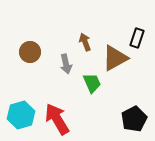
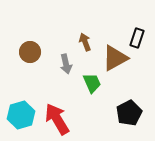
black pentagon: moved 5 px left, 6 px up
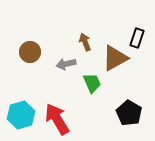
gray arrow: rotated 90 degrees clockwise
black pentagon: rotated 15 degrees counterclockwise
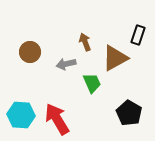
black rectangle: moved 1 px right, 3 px up
cyan hexagon: rotated 20 degrees clockwise
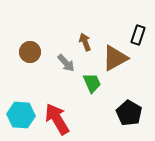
gray arrow: moved 1 px up; rotated 120 degrees counterclockwise
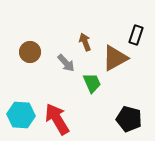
black rectangle: moved 2 px left
black pentagon: moved 6 px down; rotated 15 degrees counterclockwise
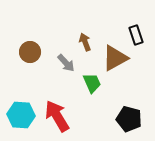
black rectangle: rotated 36 degrees counterclockwise
red arrow: moved 3 px up
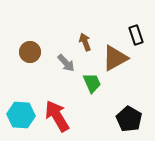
black pentagon: rotated 15 degrees clockwise
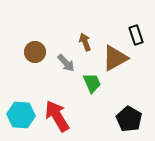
brown circle: moved 5 px right
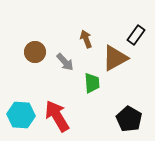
black rectangle: rotated 54 degrees clockwise
brown arrow: moved 1 px right, 3 px up
gray arrow: moved 1 px left, 1 px up
green trapezoid: rotated 20 degrees clockwise
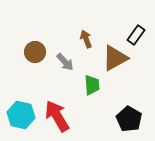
green trapezoid: moved 2 px down
cyan hexagon: rotated 8 degrees clockwise
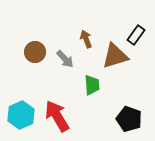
brown triangle: moved 2 px up; rotated 12 degrees clockwise
gray arrow: moved 3 px up
cyan hexagon: rotated 24 degrees clockwise
black pentagon: rotated 10 degrees counterclockwise
